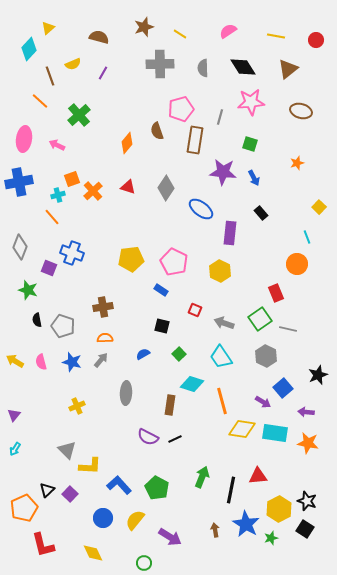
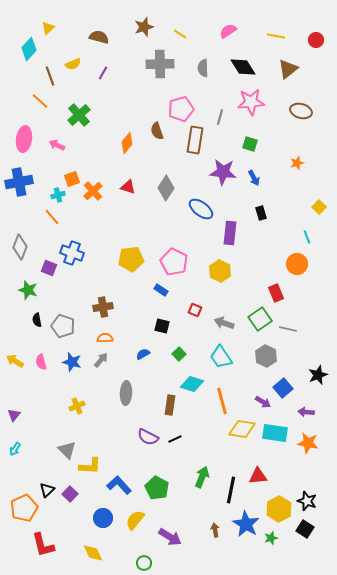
black rectangle at (261, 213): rotated 24 degrees clockwise
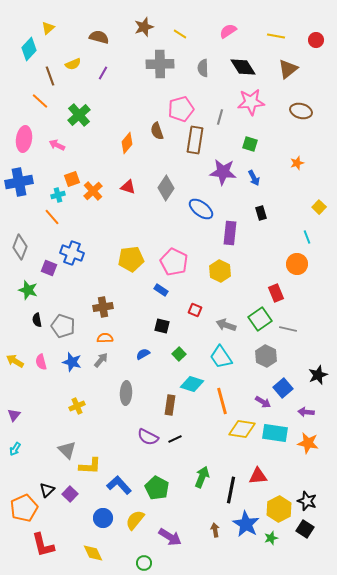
gray arrow at (224, 323): moved 2 px right, 2 px down
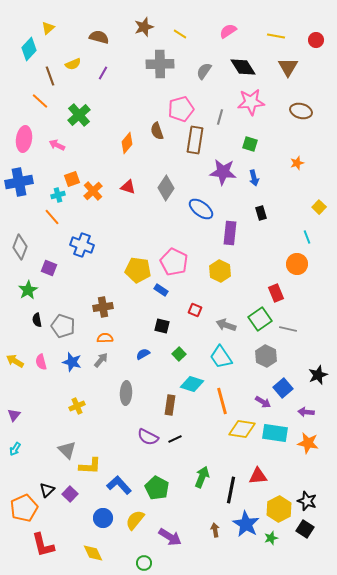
gray semicircle at (203, 68): moved 1 px right, 3 px down; rotated 36 degrees clockwise
brown triangle at (288, 69): moved 2 px up; rotated 20 degrees counterclockwise
blue arrow at (254, 178): rotated 14 degrees clockwise
blue cross at (72, 253): moved 10 px right, 8 px up
yellow pentagon at (131, 259): moved 7 px right, 11 px down; rotated 15 degrees clockwise
green star at (28, 290): rotated 24 degrees clockwise
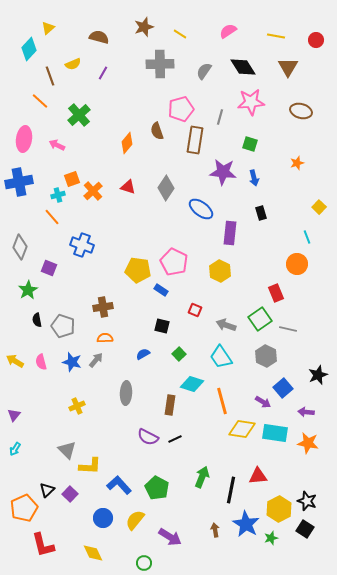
gray arrow at (101, 360): moved 5 px left
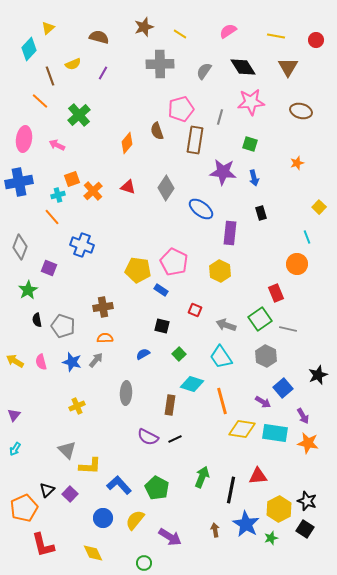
purple arrow at (306, 412): moved 3 px left, 4 px down; rotated 126 degrees counterclockwise
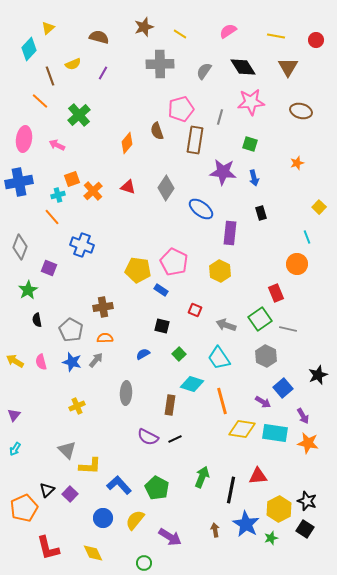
gray pentagon at (63, 326): moved 8 px right, 4 px down; rotated 10 degrees clockwise
cyan trapezoid at (221, 357): moved 2 px left, 1 px down
red L-shape at (43, 545): moved 5 px right, 3 px down
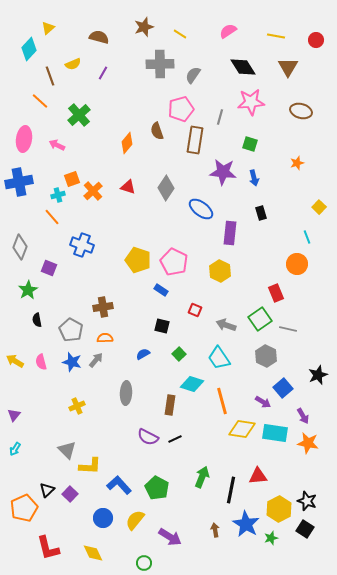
gray semicircle at (204, 71): moved 11 px left, 4 px down
yellow pentagon at (138, 270): moved 10 px up; rotated 10 degrees clockwise
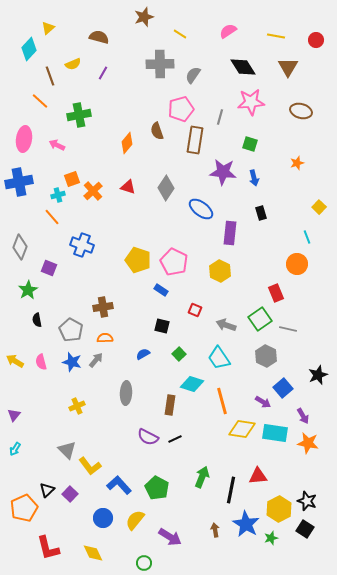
brown star at (144, 27): moved 10 px up
green cross at (79, 115): rotated 30 degrees clockwise
yellow L-shape at (90, 466): rotated 50 degrees clockwise
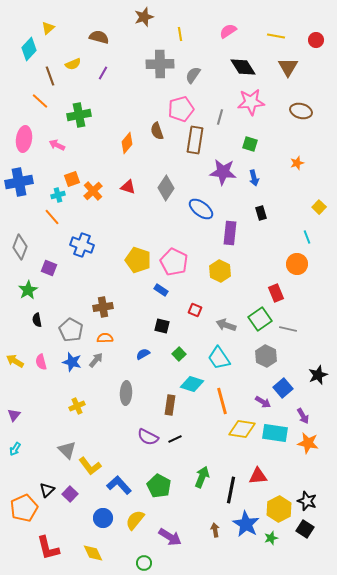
yellow line at (180, 34): rotated 48 degrees clockwise
green pentagon at (157, 488): moved 2 px right, 2 px up
